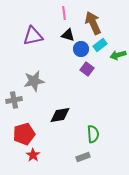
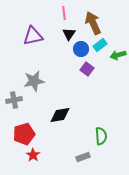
black triangle: moved 1 px right, 1 px up; rotated 48 degrees clockwise
green semicircle: moved 8 px right, 2 px down
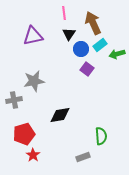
green arrow: moved 1 px left, 1 px up
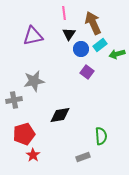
purple square: moved 3 px down
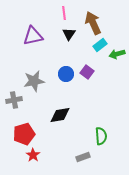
blue circle: moved 15 px left, 25 px down
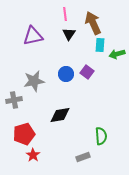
pink line: moved 1 px right, 1 px down
cyan rectangle: rotated 48 degrees counterclockwise
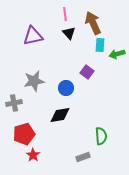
black triangle: moved 1 px up; rotated 16 degrees counterclockwise
blue circle: moved 14 px down
gray cross: moved 3 px down
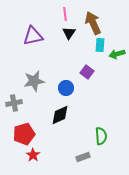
black triangle: rotated 16 degrees clockwise
black diamond: rotated 15 degrees counterclockwise
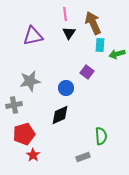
gray star: moved 4 px left
gray cross: moved 2 px down
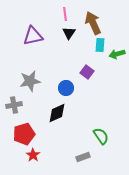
black diamond: moved 3 px left, 2 px up
green semicircle: rotated 30 degrees counterclockwise
